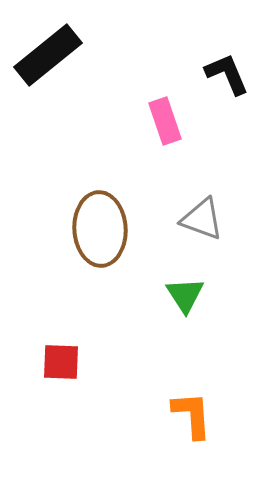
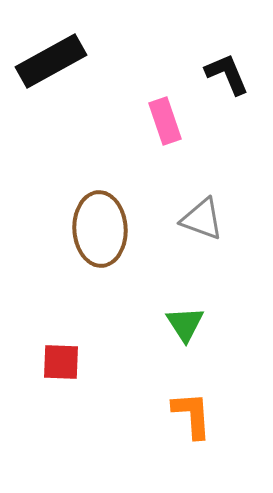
black rectangle: moved 3 px right, 6 px down; rotated 10 degrees clockwise
green triangle: moved 29 px down
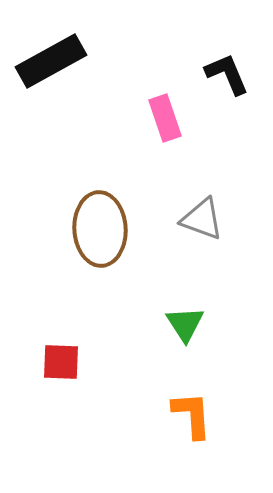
pink rectangle: moved 3 px up
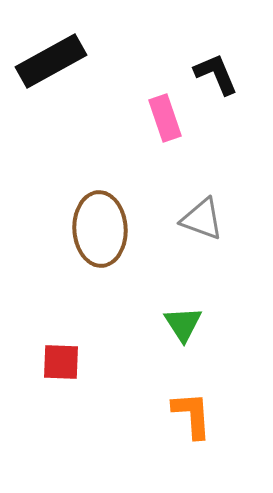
black L-shape: moved 11 px left
green triangle: moved 2 px left
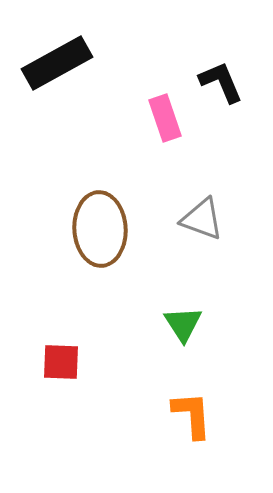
black rectangle: moved 6 px right, 2 px down
black L-shape: moved 5 px right, 8 px down
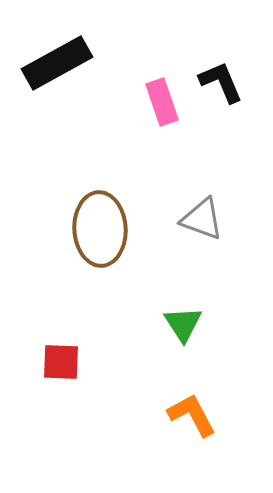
pink rectangle: moved 3 px left, 16 px up
orange L-shape: rotated 24 degrees counterclockwise
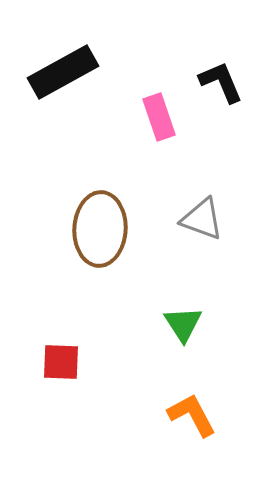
black rectangle: moved 6 px right, 9 px down
pink rectangle: moved 3 px left, 15 px down
brown ellipse: rotated 6 degrees clockwise
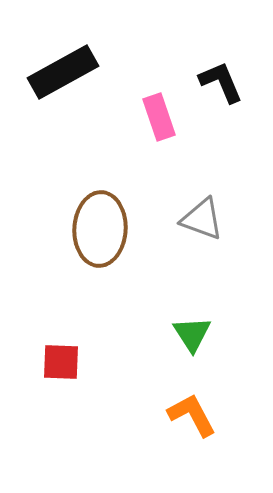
green triangle: moved 9 px right, 10 px down
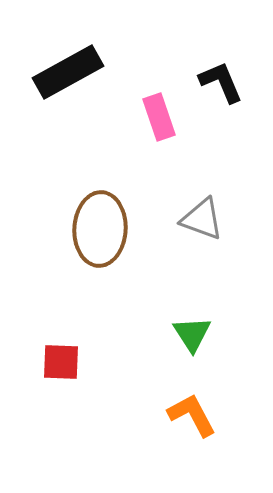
black rectangle: moved 5 px right
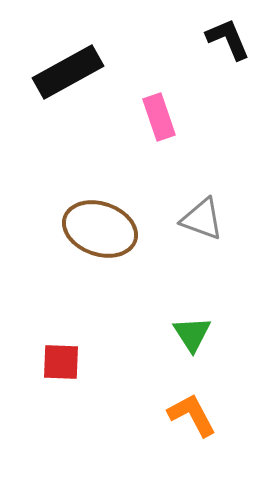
black L-shape: moved 7 px right, 43 px up
brown ellipse: rotated 74 degrees counterclockwise
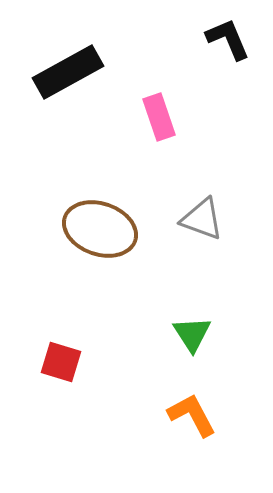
red square: rotated 15 degrees clockwise
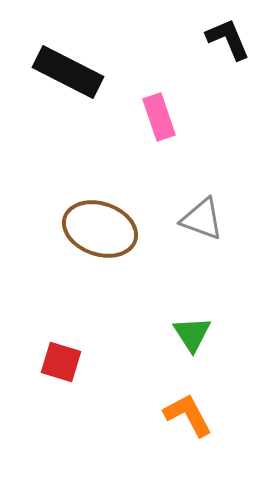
black rectangle: rotated 56 degrees clockwise
orange L-shape: moved 4 px left
